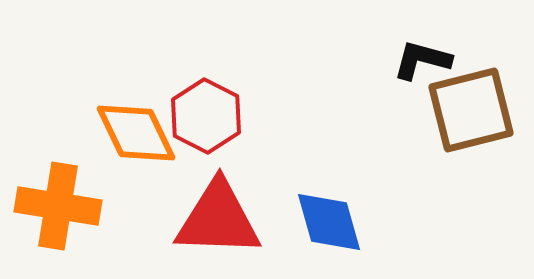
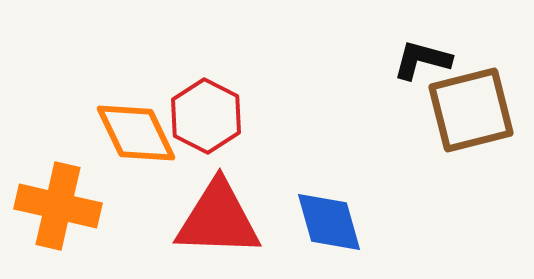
orange cross: rotated 4 degrees clockwise
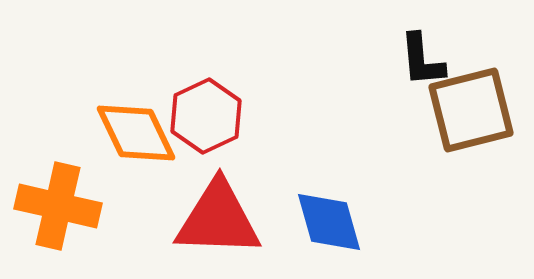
black L-shape: rotated 110 degrees counterclockwise
red hexagon: rotated 8 degrees clockwise
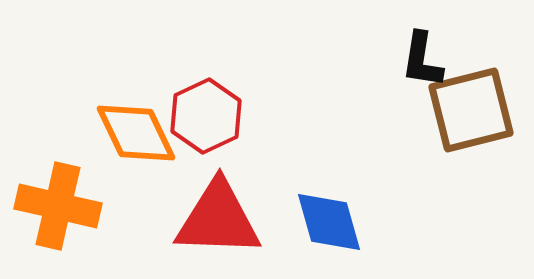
black L-shape: rotated 14 degrees clockwise
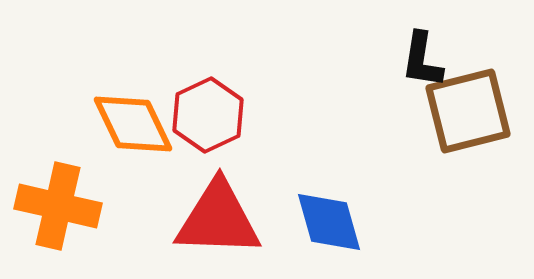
brown square: moved 3 px left, 1 px down
red hexagon: moved 2 px right, 1 px up
orange diamond: moved 3 px left, 9 px up
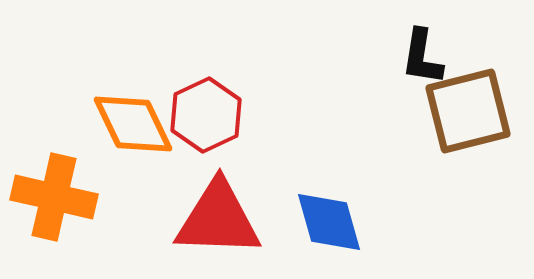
black L-shape: moved 3 px up
red hexagon: moved 2 px left
orange cross: moved 4 px left, 9 px up
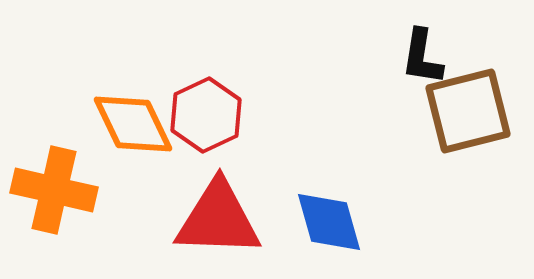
orange cross: moved 7 px up
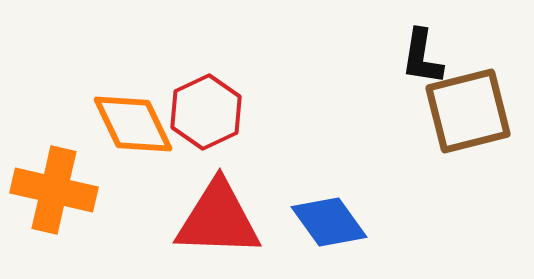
red hexagon: moved 3 px up
blue diamond: rotated 20 degrees counterclockwise
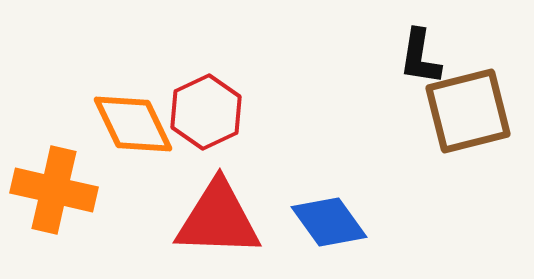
black L-shape: moved 2 px left
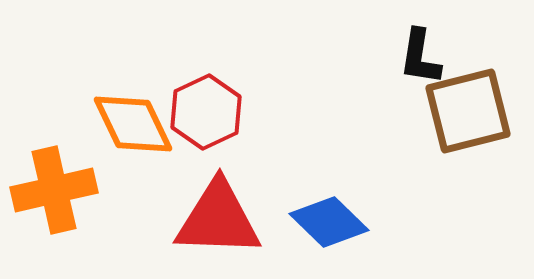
orange cross: rotated 26 degrees counterclockwise
blue diamond: rotated 10 degrees counterclockwise
